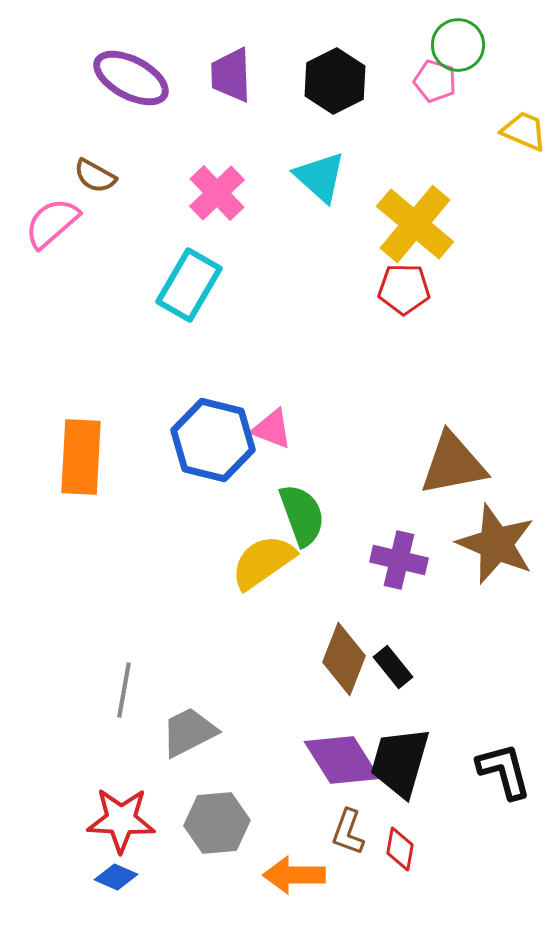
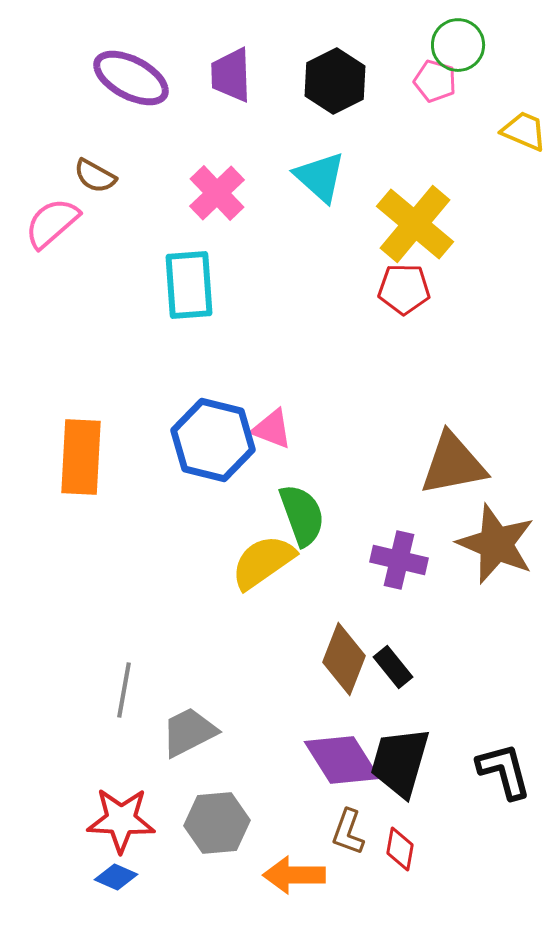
cyan rectangle: rotated 34 degrees counterclockwise
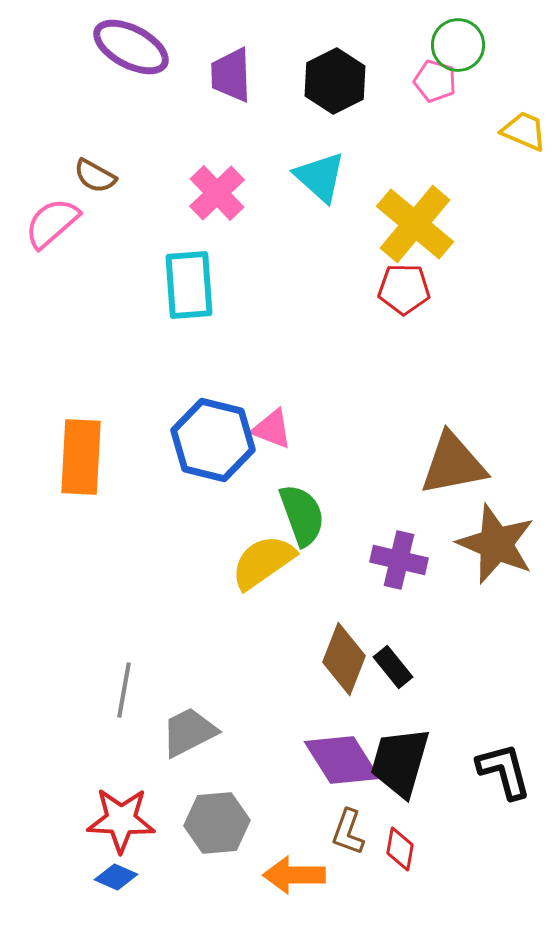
purple ellipse: moved 31 px up
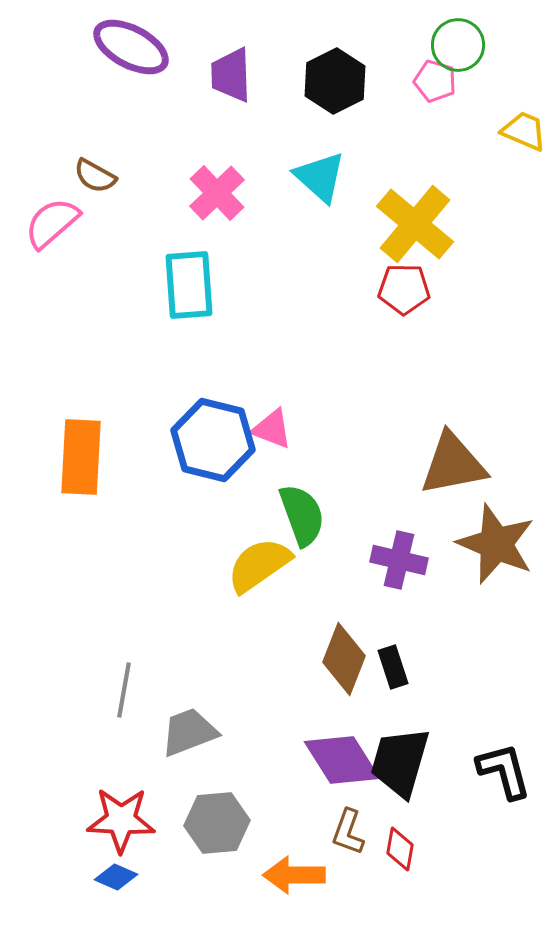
yellow semicircle: moved 4 px left, 3 px down
black rectangle: rotated 21 degrees clockwise
gray trapezoid: rotated 6 degrees clockwise
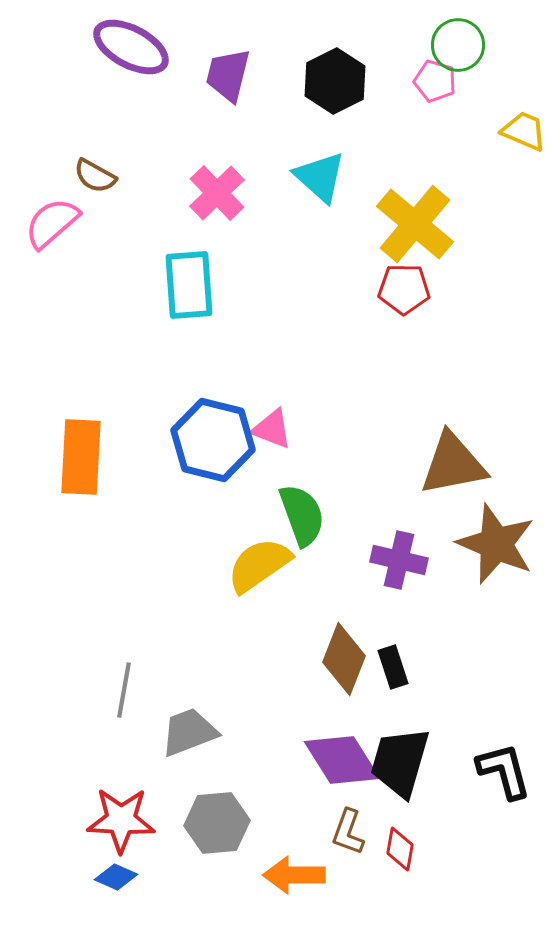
purple trapezoid: moved 3 px left; rotated 16 degrees clockwise
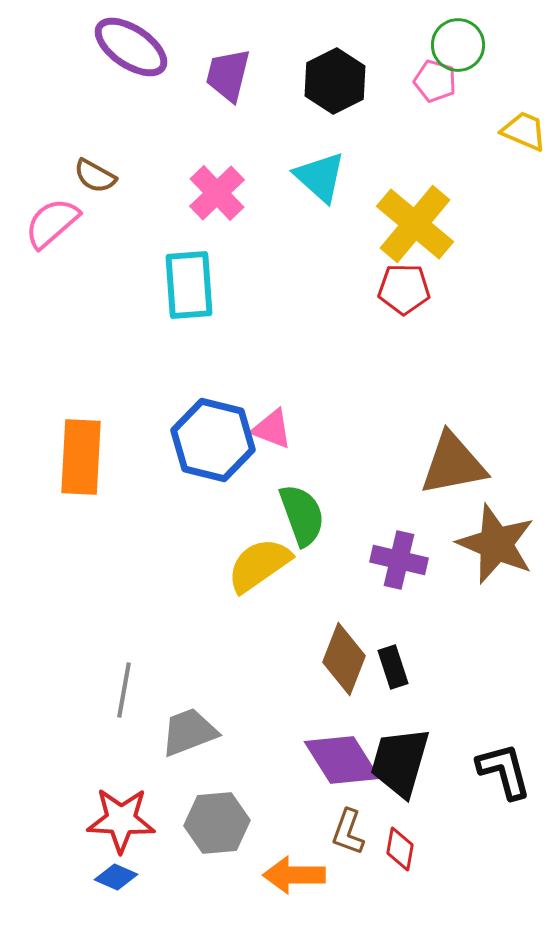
purple ellipse: rotated 6 degrees clockwise
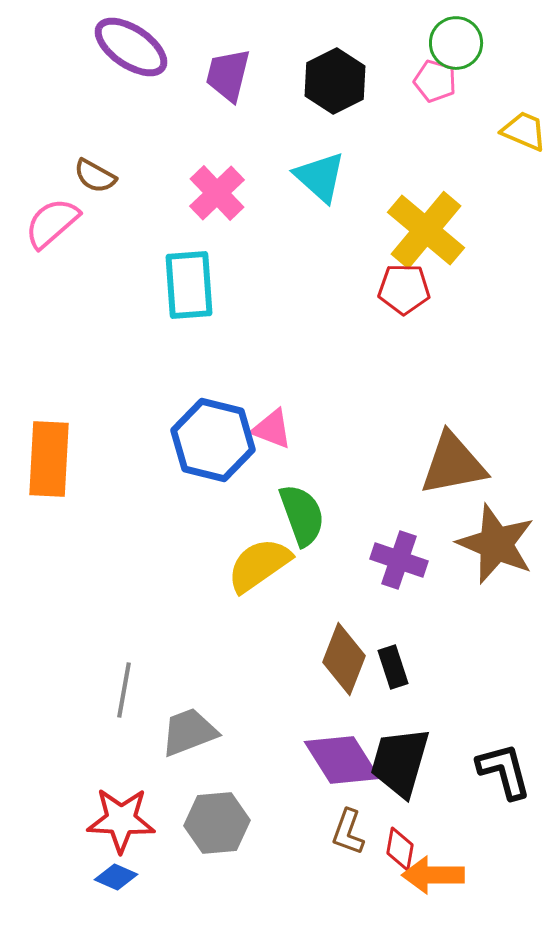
green circle: moved 2 px left, 2 px up
yellow cross: moved 11 px right, 6 px down
orange rectangle: moved 32 px left, 2 px down
purple cross: rotated 6 degrees clockwise
orange arrow: moved 139 px right
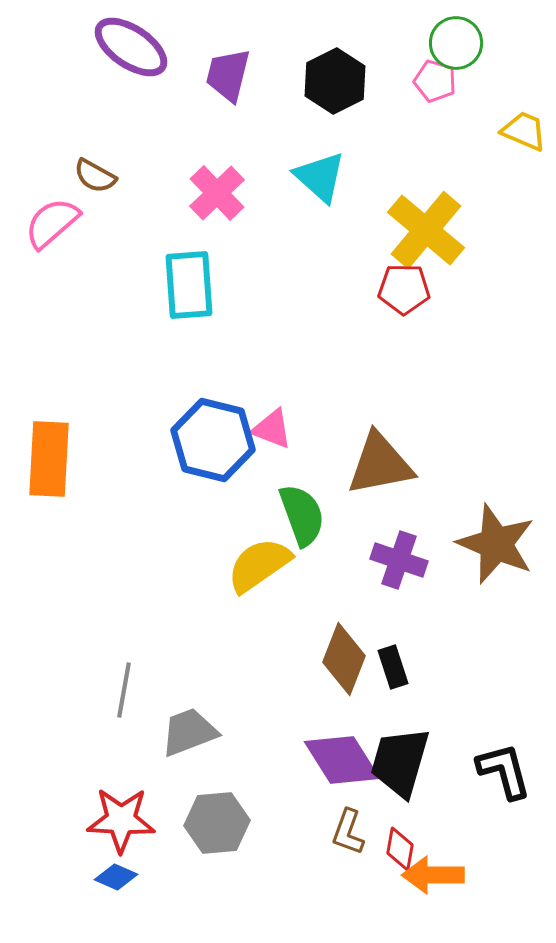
brown triangle: moved 73 px left
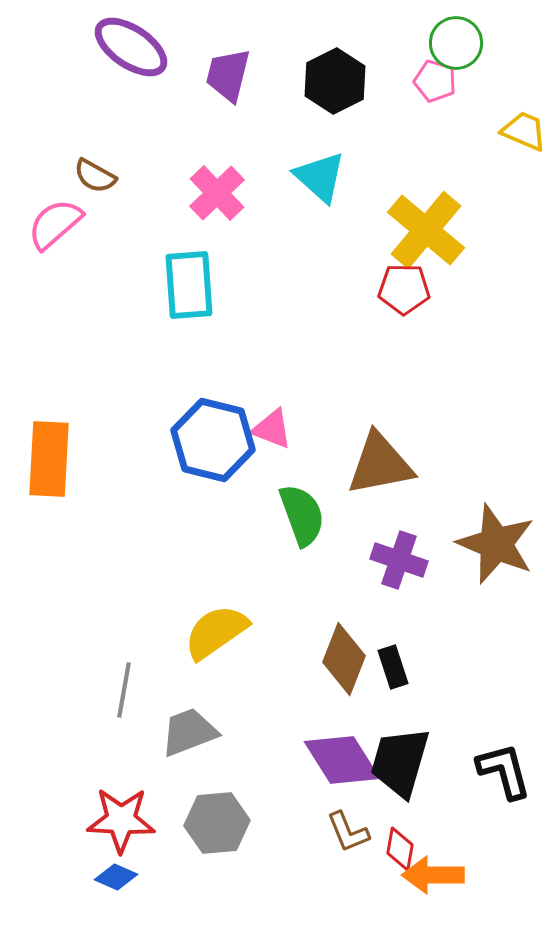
pink semicircle: moved 3 px right, 1 px down
yellow semicircle: moved 43 px left, 67 px down
brown L-shape: rotated 42 degrees counterclockwise
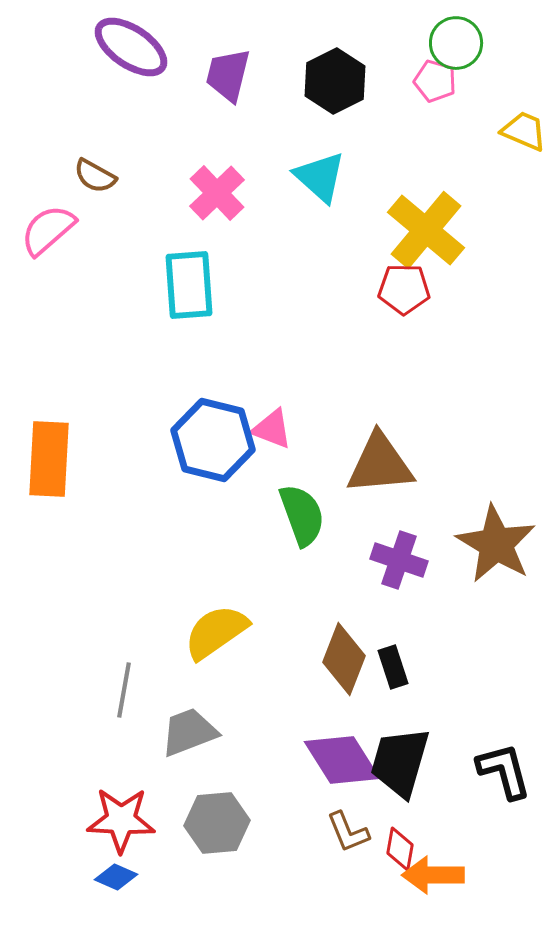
pink semicircle: moved 7 px left, 6 px down
brown triangle: rotated 6 degrees clockwise
brown star: rotated 8 degrees clockwise
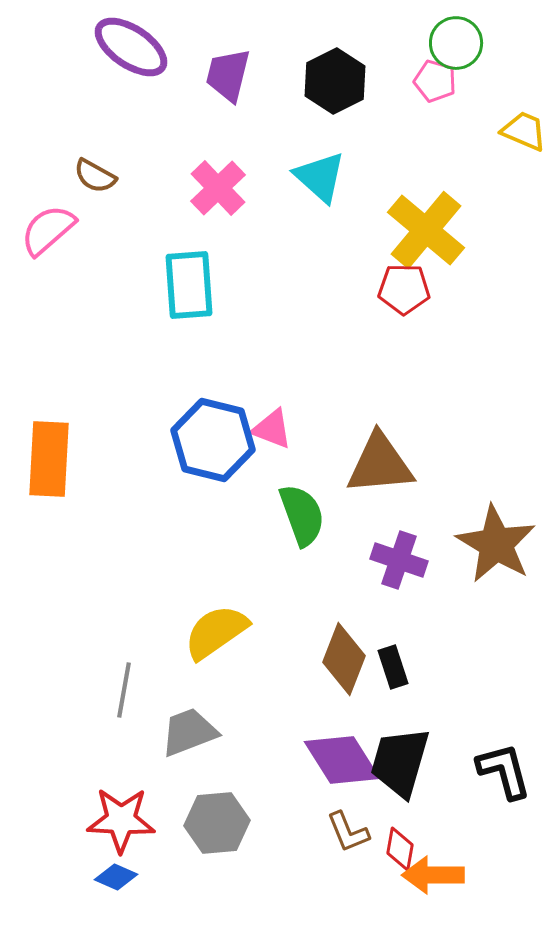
pink cross: moved 1 px right, 5 px up
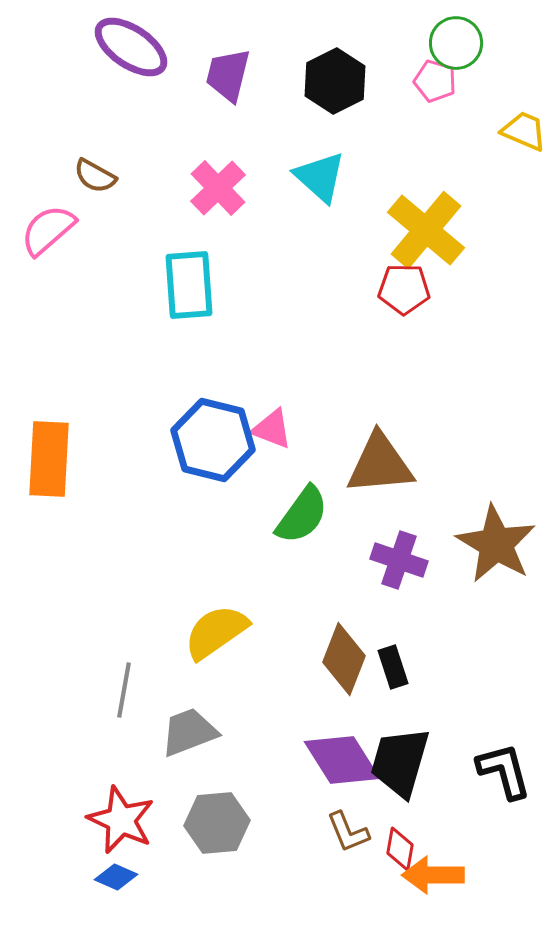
green semicircle: rotated 56 degrees clockwise
red star: rotated 22 degrees clockwise
